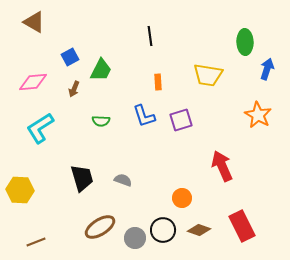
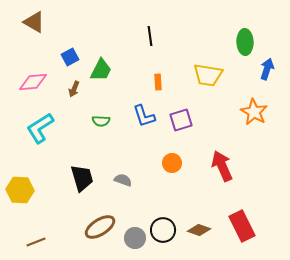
orange star: moved 4 px left, 3 px up
orange circle: moved 10 px left, 35 px up
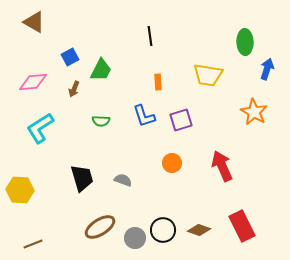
brown line: moved 3 px left, 2 px down
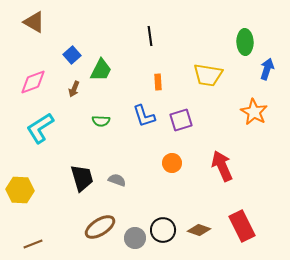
blue square: moved 2 px right, 2 px up; rotated 12 degrees counterclockwise
pink diamond: rotated 16 degrees counterclockwise
gray semicircle: moved 6 px left
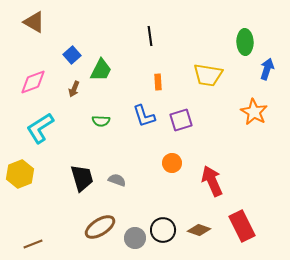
red arrow: moved 10 px left, 15 px down
yellow hexagon: moved 16 px up; rotated 24 degrees counterclockwise
